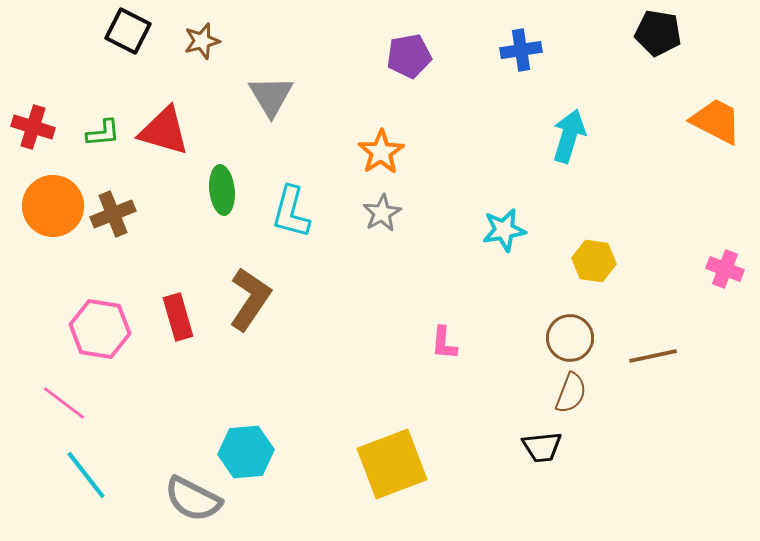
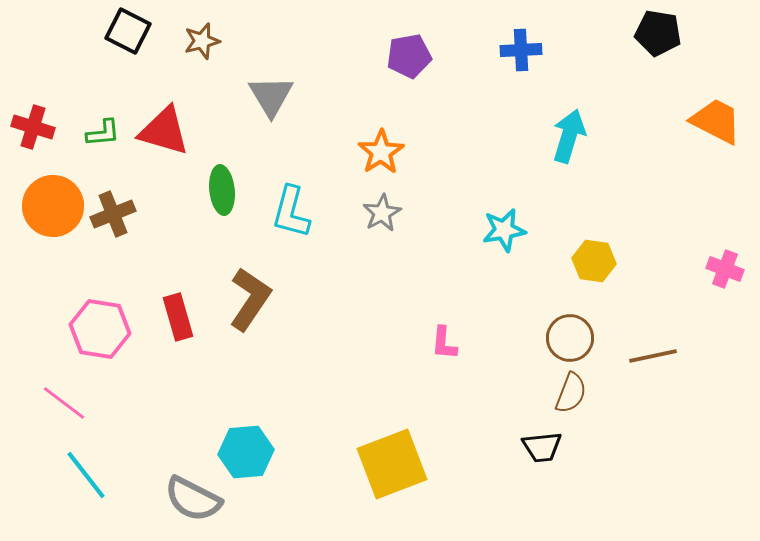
blue cross: rotated 6 degrees clockwise
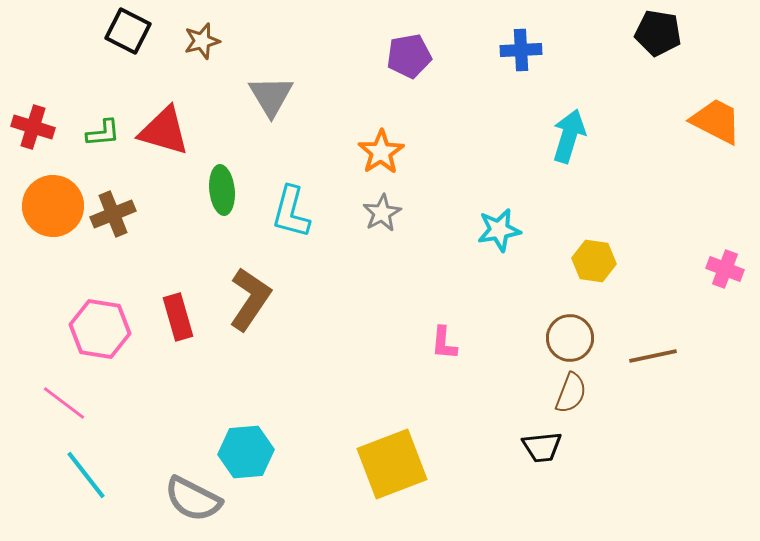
cyan star: moved 5 px left
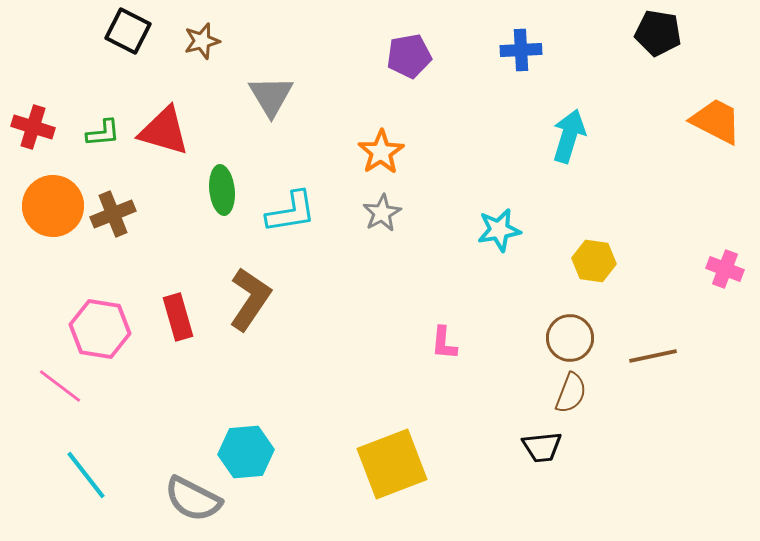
cyan L-shape: rotated 114 degrees counterclockwise
pink line: moved 4 px left, 17 px up
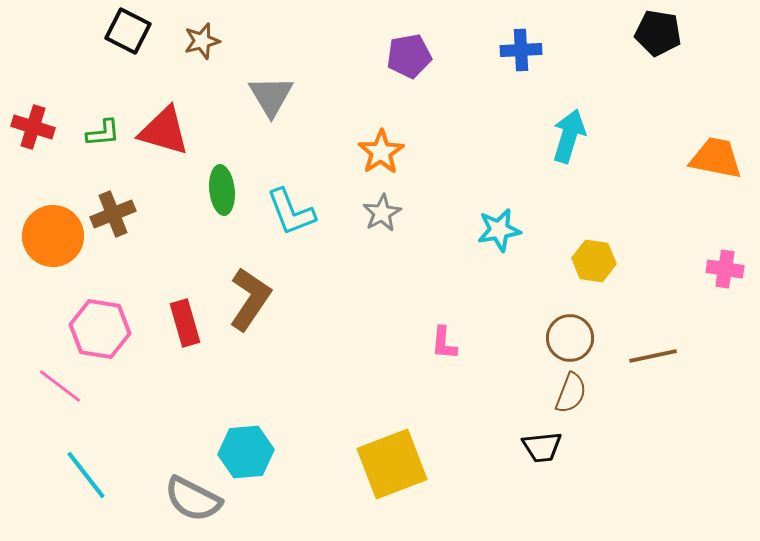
orange trapezoid: moved 37 px down; rotated 16 degrees counterclockwise
orange circle: moved 30 px down
cyan L-shape: rotated 78 degrees clockwise
pink cross: rotated 12 degrees counterclockwise
red rectangle: moved 7 px right, 6 px down
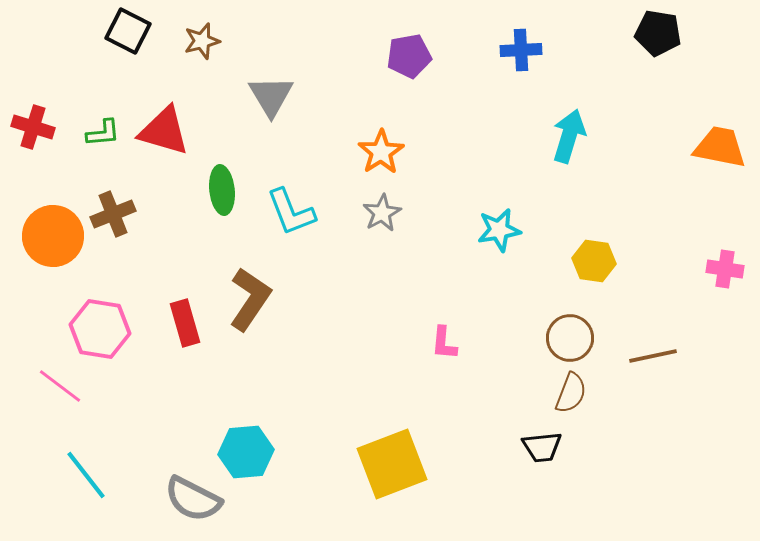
orange trapezoid: moved 4 px right, 11 px up
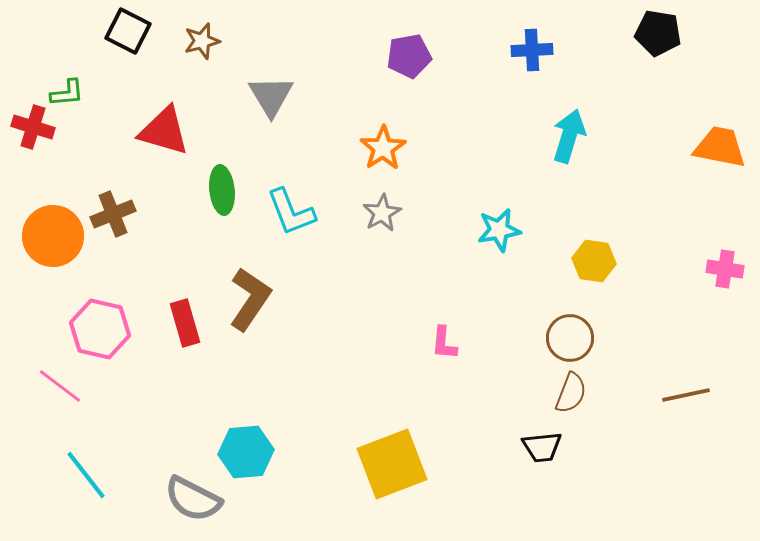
blue cross: moved 11 px right
green L-shape: moved 36 px left, 40 px up
orange star: moved 2 px right, 4 px up
pink hexagon: rotated 4 degrees clockwise
brown line: moved 33 px right, 39 px down
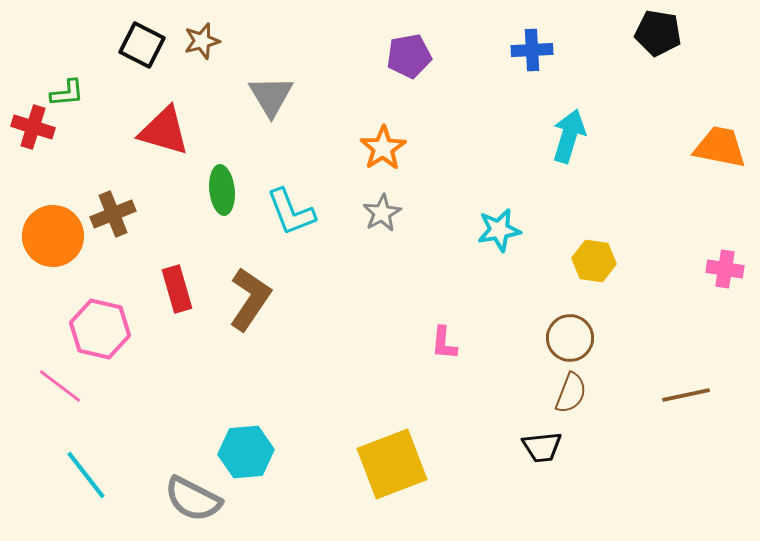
black square: moved 14 px right, 14 px down
red rectangle: moved 8 px left, 34 px up
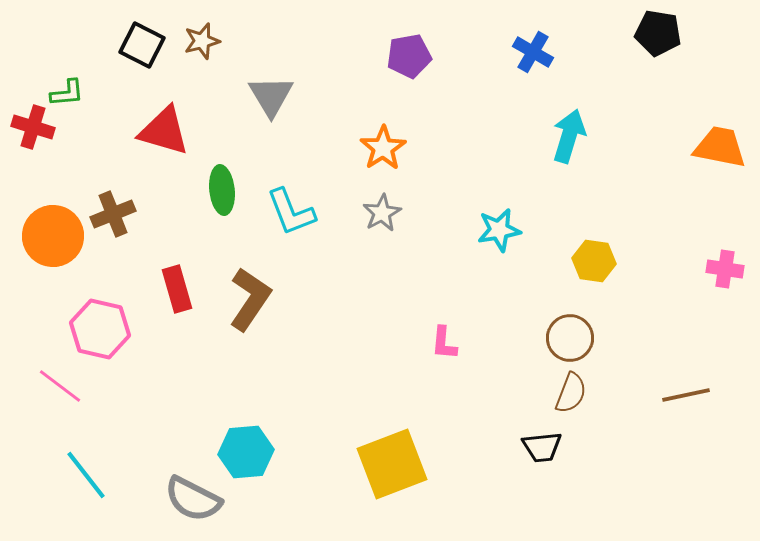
blue cross: moved 1 px right, 2 px down; rotated 33 degrees clockwise
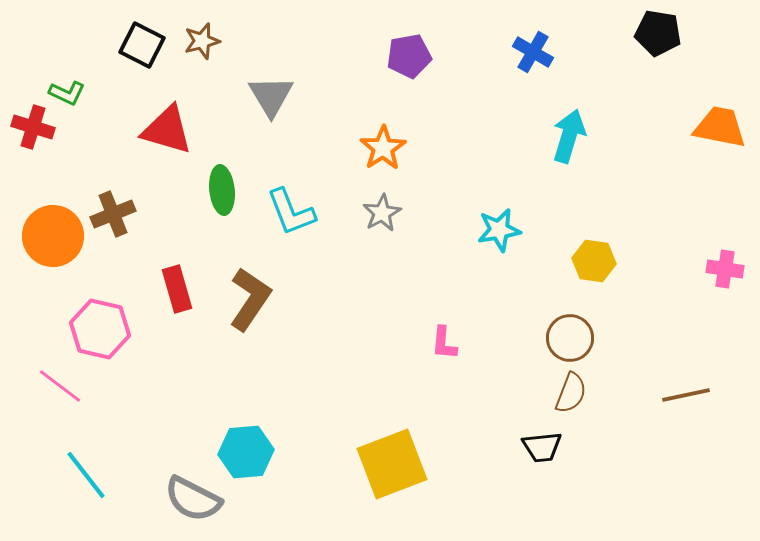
green L-shape: rotated 30 degrees clockwise
red triangle: moved 3 px right, 1 px up
orange trapezoid: moved 20 px up
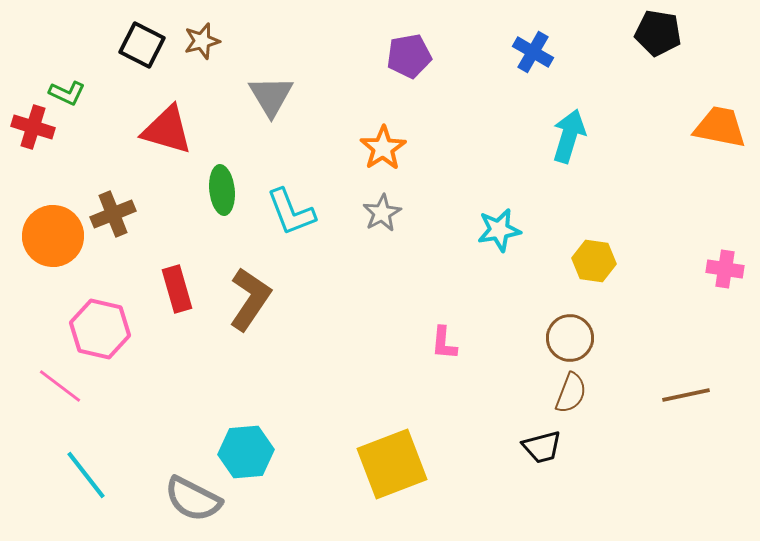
black trapezoid: rotated 9 degrees counterclockwise
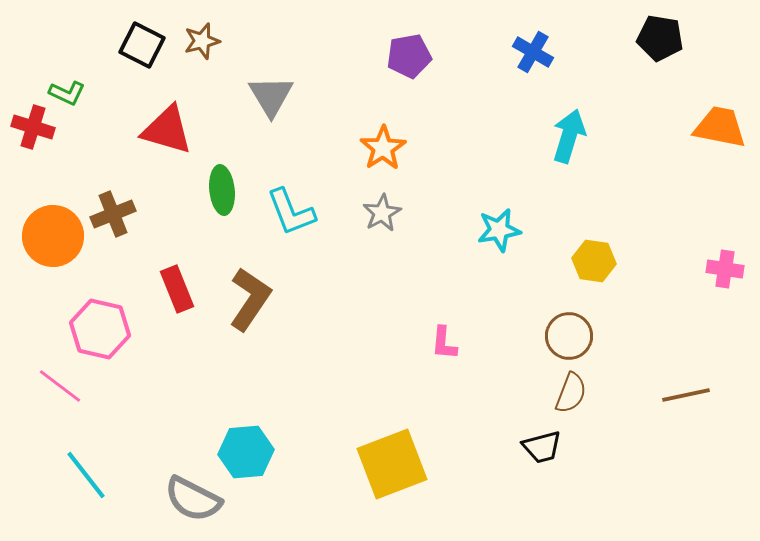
black pentagon: moved 2 px right, 5 px down
red rectangle: rotated 6 degrees counterclockwise
brown circle: moved 1 px left, 2 px up
